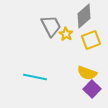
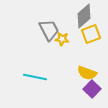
gray trapezoid: moved 2 px left, 4 px down
yellow star: moved 4 px left, 5 px down; rotated 24 degrees counterclockwise
yellow square: moved 6 px up
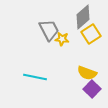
gray diamond: moved 1 px left, 1 px down
yellow square: rotated 12 degrees counterclockwise
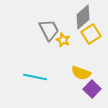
yellow star: moved 1 px right, 1 px down; rotated 16 degrees clockwise
yellow semicircle: moved 6 px left
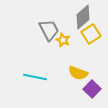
yellow semicircle: moved 3 px left
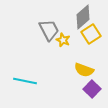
yellow semicircle: moved 6 px right, 3 px up
cyan line: moved 10 px left, 4 px down
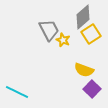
cyan line: moved 8 px left, 11 px down; rotated 15 degrees clockwise
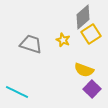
gray trapezoid: moved 18 px left, 14 px down; rotated 45 degrees counterclockwise
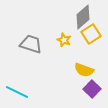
yellow star: moved 1 px right
